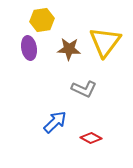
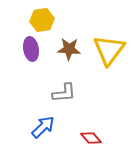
yellow triangle: moved 4 px right, 8 px down
purple ellipse: moved 2 px right, 1 px down
gray L-shape: moved 20 px left, 4 px down; rotated 30 degrees counterclockwise
blue arrow: moved 12 px left, 5 px down
red diamond: rotated 20 degrees clockwise
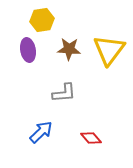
purple ellipse: moved 3 px left, 1 px down
blue arrow: moved 2 px left, 5 px down
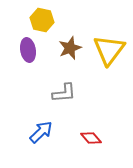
yellow hexagon: rotated 20 degrees clockwise
brown star: moved 1 px right, 1 px up; rotated 25 degrees counterclockwise
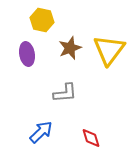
purple ellipse: moved 1 px left, 4 px down
gray L-shape: moved 1 px right
red diamond: rotated 25 degrees clockwise
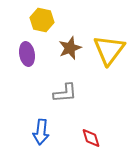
blue arrow: rotated 140 degrees clockwise
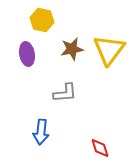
brown star: moved 2 px right, 1 px down; rotated 10 degrees clockwise
red diamond: moved 9 px right, 10 px down
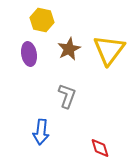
brown star: moved 3 px left; rotated 15 degrees counterclockwise
purple ellipse: moved 2 px right
gray L-shape: moved 2 px right, 3 px down; rotated 65 degrees counterclockwise
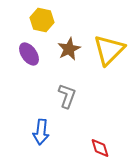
yellow triangle: rotated 8 degrees clockwise
purple ellipse: rotated 25 degrees counterclockwise
